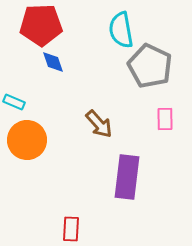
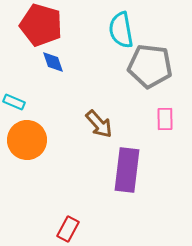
red pentagon: rotated 18 degrees clockwise
gray pentagon: rotated 18 degrees counterclockwise
purple rectangle: moved 7 px up
red rectangle: moved 3 px left; rotated 25 degrees clockwise
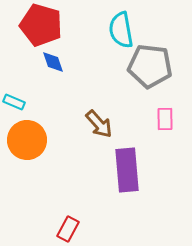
purple rectangle: rotated 12 degrees counterclockwise
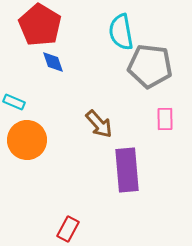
red pentagon: moved 1 px left; rotated 15 degrees clockwise
cyan semicircle: moved 2 px down
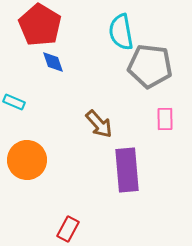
orange circle: moved 20 px down
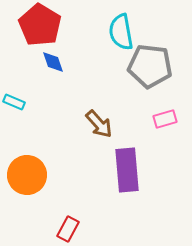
pink rectangle: rotated 75 degrees clockwise
orange circle: moved 15 px down
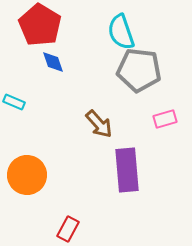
cyan semicircle: rotated 9 degrees counterclockwise
gray pentagon: moved 11 px left, 4 px down
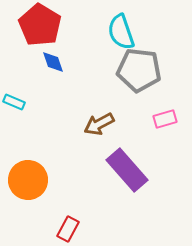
brown arrow: rotated 104 degrees clockwise
purple rectangle: rotated 36 degrees counterclockwise
orange circle: moved 1 px right, 5 px down
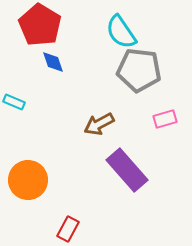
cyan semicircle: rotated 15 degrees counterclockwise
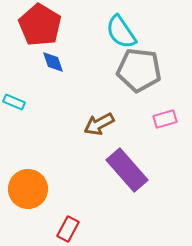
orange circle: moved 9 px down
